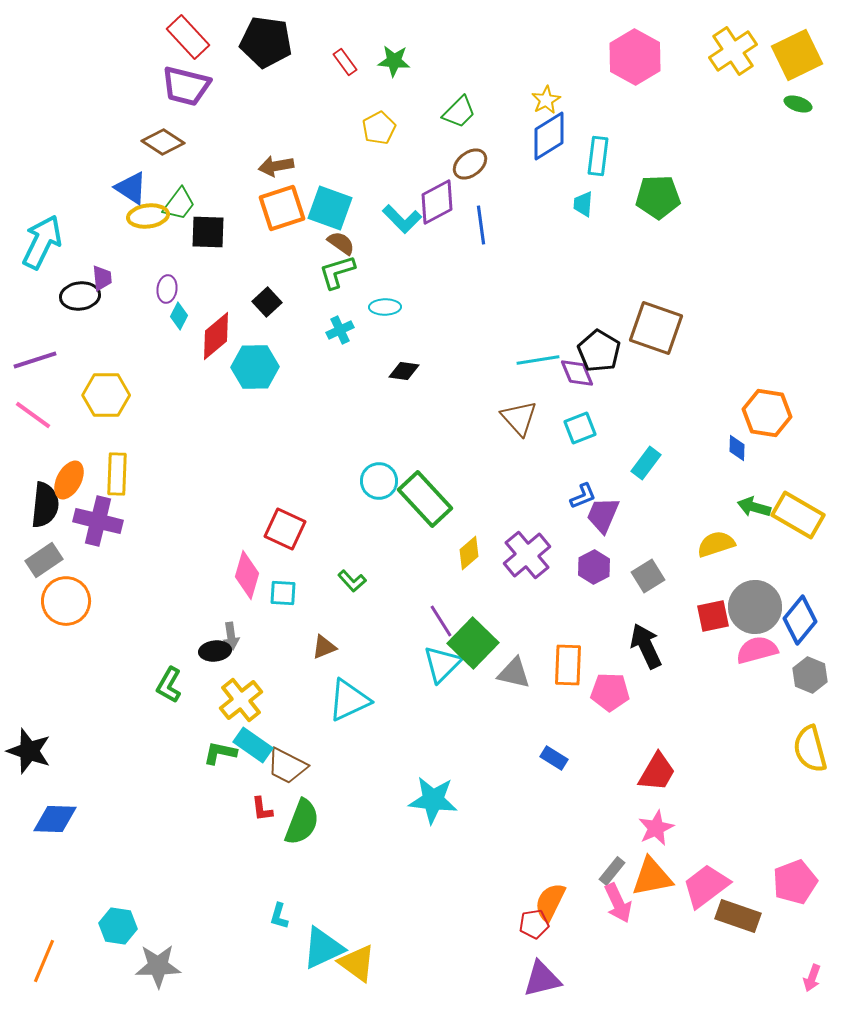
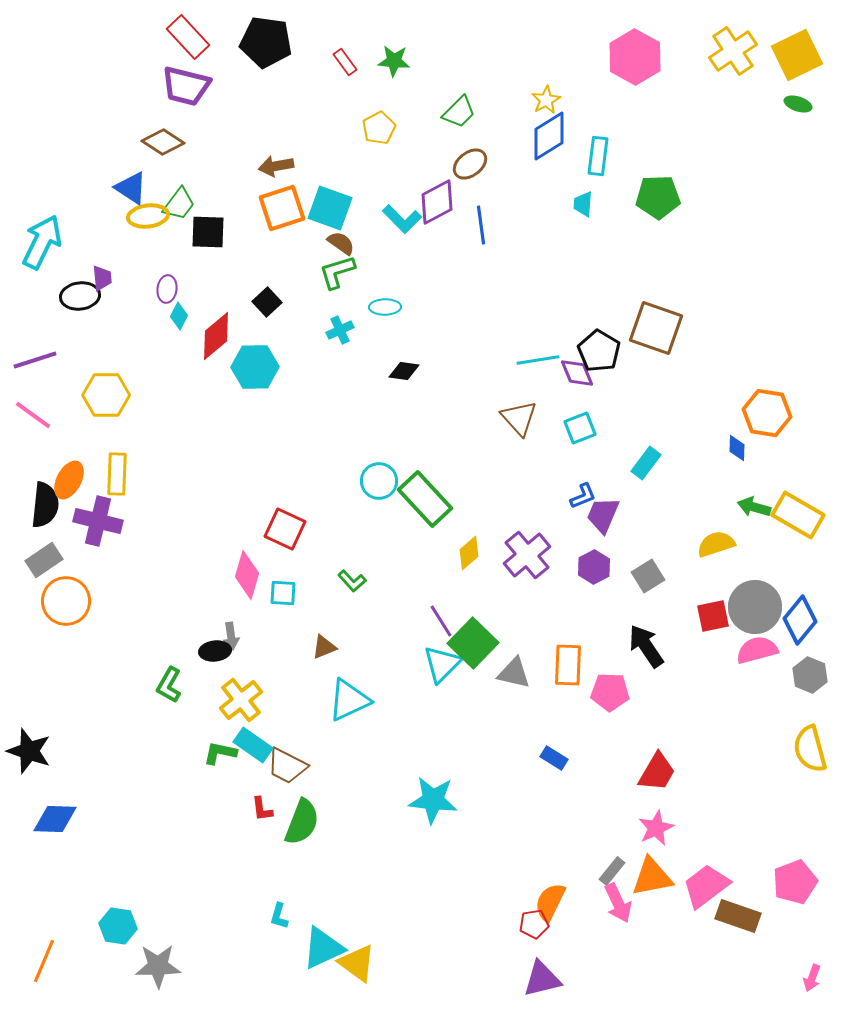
black arrow at (646, 646): rotated 9 degrees counterclockwise
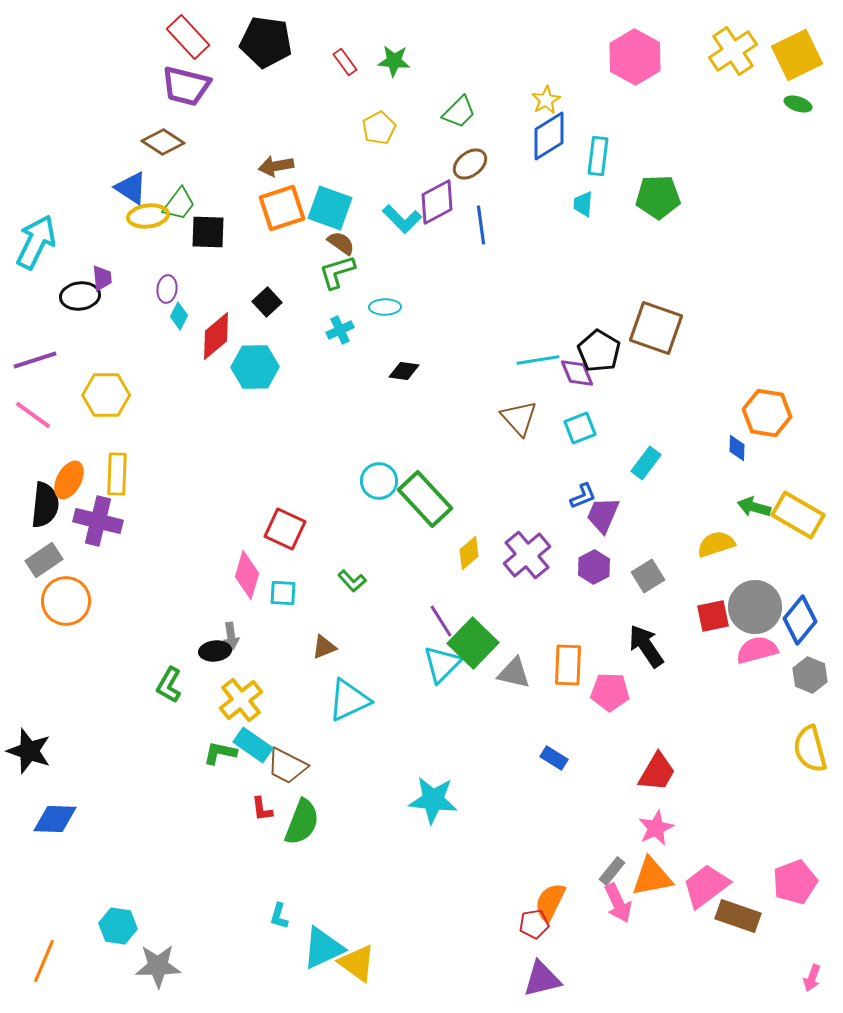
cyan arrow at (42, 242): moved 6 px left
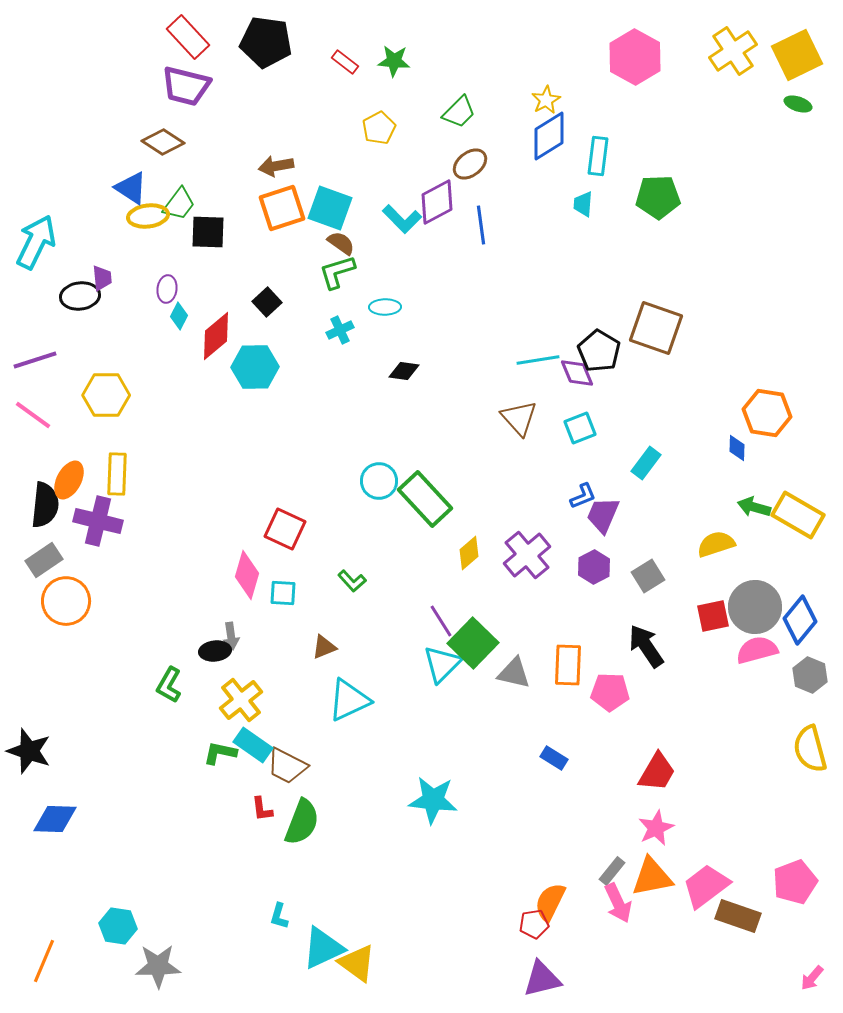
red rectangle at (345, 62): rotated 16 degrees counterclockwise
pink arrow at (812, 978): rotated 20 degrees clockwise
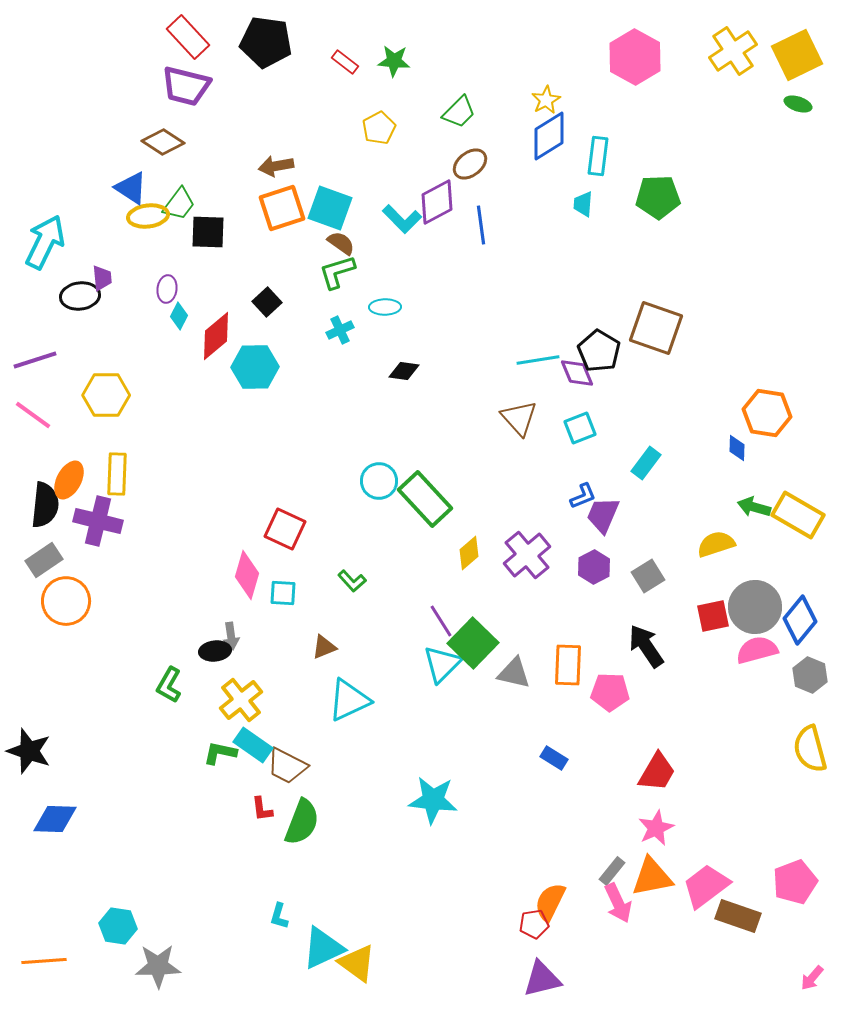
cyan arrow at (36, 242): moved 9 px right
orange line at (44, 961): rotated 63 degrees clockwise
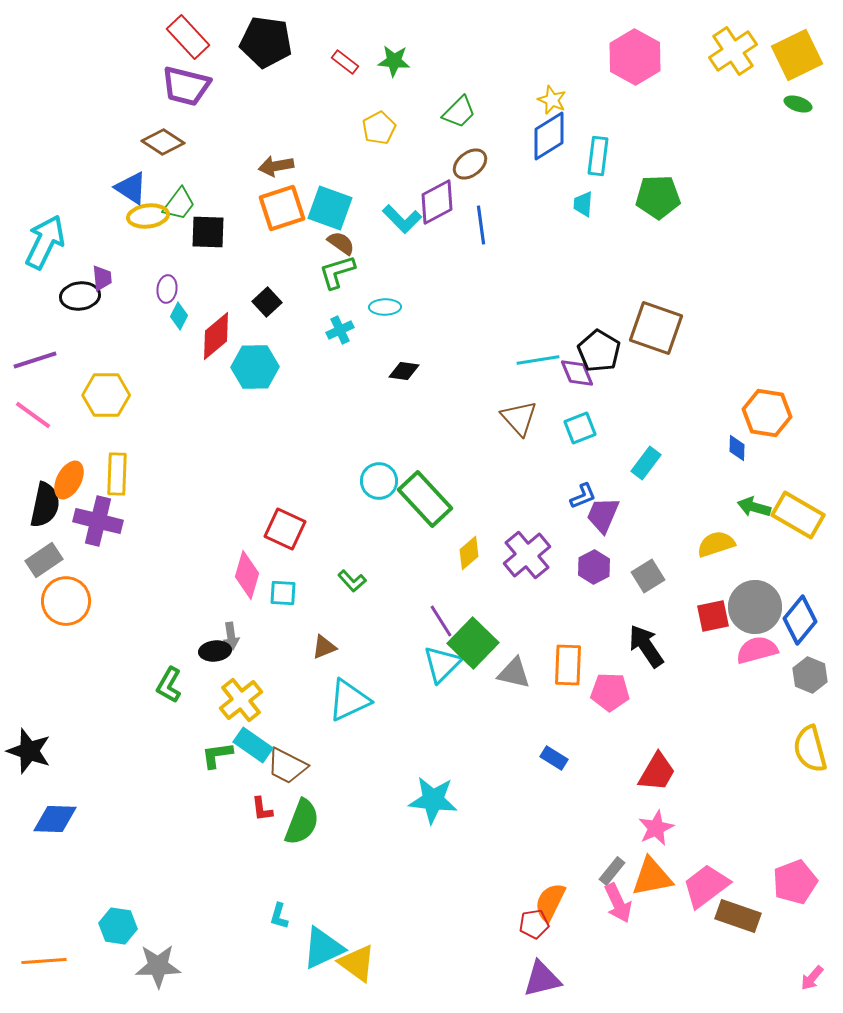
yellow star at (546, 100): moved 6 px right; rotated 20 degrees counterclockwise
black semicircle at (45, 505): rotated 6 degrees clockwise
green L-shape at (220, 753): moved 3 px left, 2 px down; rotated 20 degrees counterclockwise
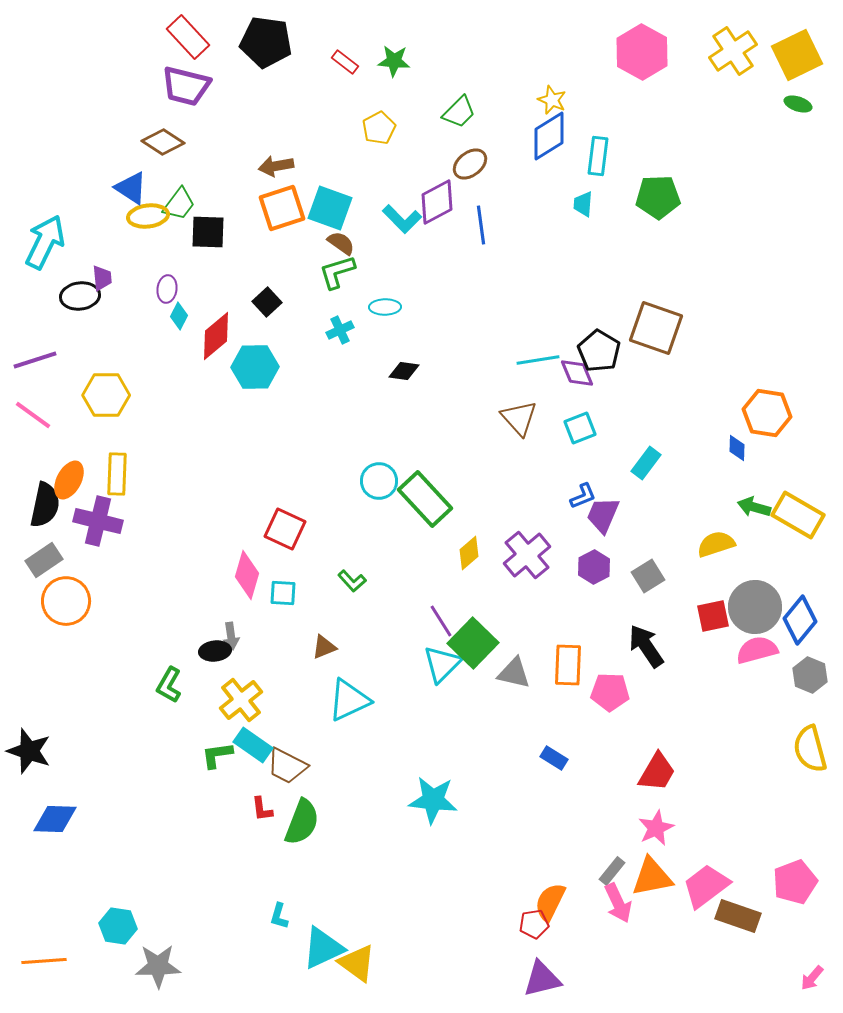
pink hexagon at (635, 57): moved 7 px right, 5 px up
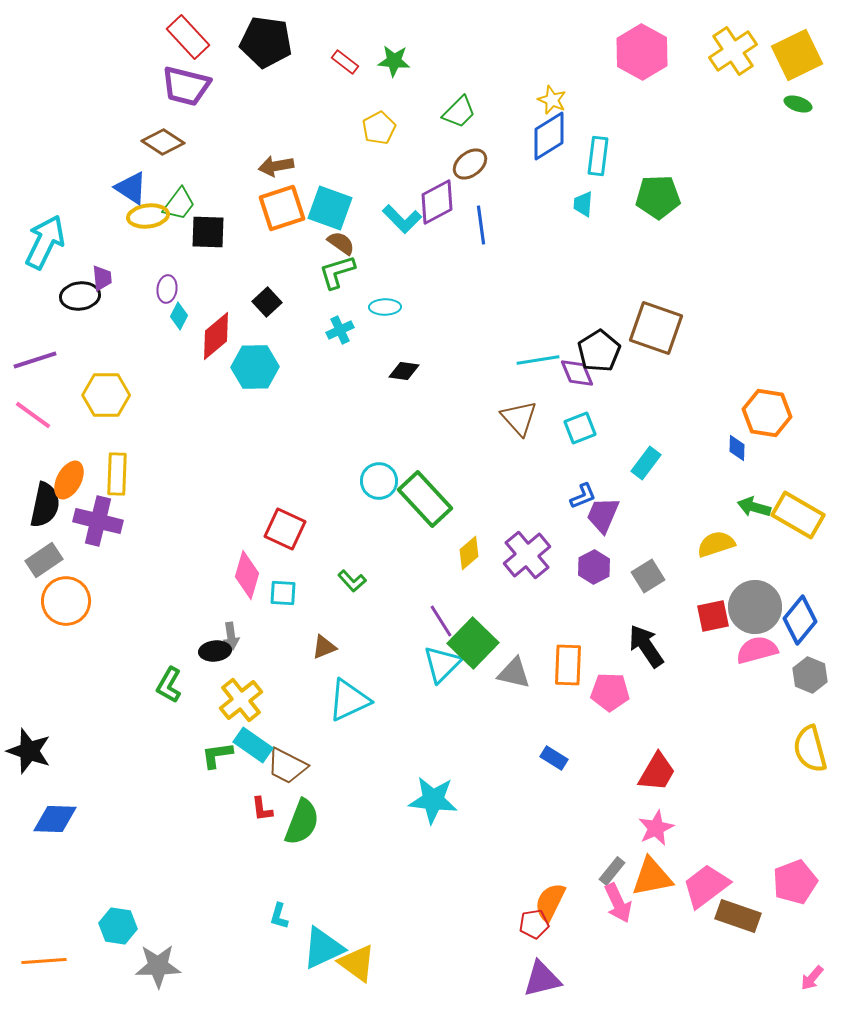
black pentagon at (599, 351): rotated 9 degrees clockwise
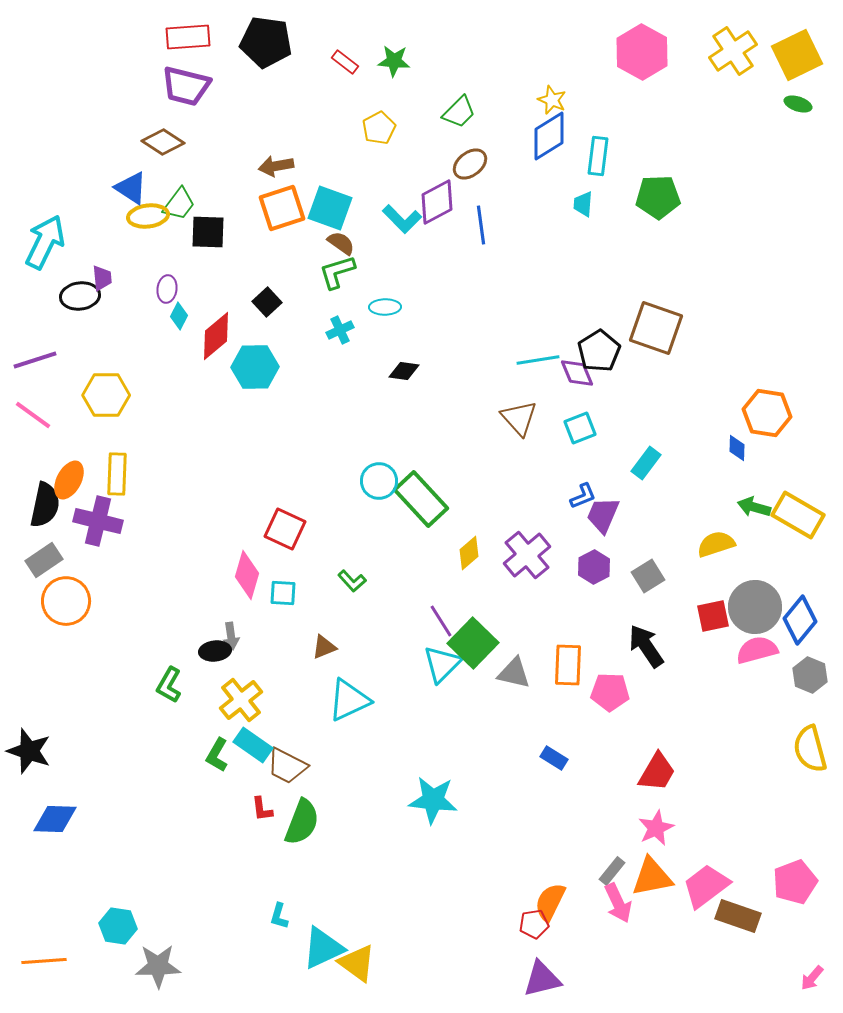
red rectangle at (188, 37): rotated 51 degrees counterclockwise
green rectangle at (425, 499): moved 4 px left
green L-shape at (217, 755): rotated 52 degrees counterclockwise
